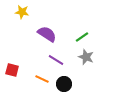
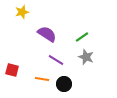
yellow star: rotated 24 degrees counterclockwise
orange line: rotated 16 degrees counterclockwise
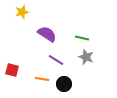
green line: moved 1 px down; rotated 48 degrees clockwise
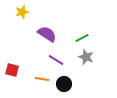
green line: rotated 40 degrees counterclockwise
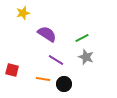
yellow star: moved 1 px right, 1 px down
orange line: moved 1 px right
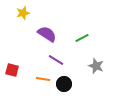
gray star: moved 10 px right, 9 px down
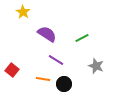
yellow star: moved 1 px up; rotated 24 degrees counterclockwise
red square: rotated 24 degrees clockwise
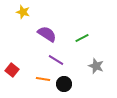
yellow star: rotated 16 degrees counterclockwise
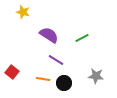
purple semicircle: moved 2 px right, 1 px down
gray star: moved 10 px down; rotated 14 degrees counterclockwise
red square: moved 2 px down
black circle: moved 1 px up
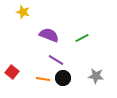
purple semicircle: rotated 12 degrees counterclockwise
black circle: moved 1 px left, 5 px up
